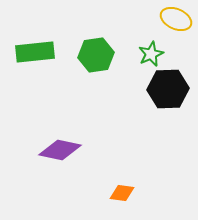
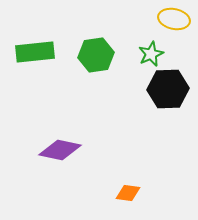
yellow ellipse: moved 2 px left; rotated 12 degrees counterclockwise
orange diamond: moved 6 px right
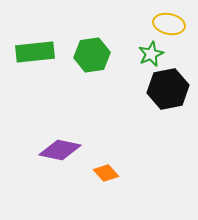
yellow ellipse: moved 5 px left, 5 px down
green hexagon: moved 4 px left
black hexagon: rotated 9 degrees counterclockwise
orange diamond: moved 22 px left, 20 px up; rotated 40 degrees clockwise
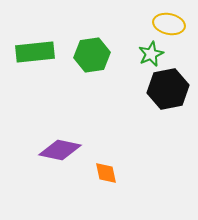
orange diamond: rotated 30 degrees clockwise
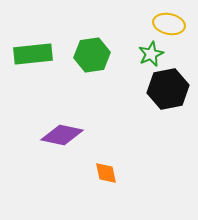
green rectangle: moved 2 px left, 2 px down
purple diamond: moved 2 px right, 15 px up
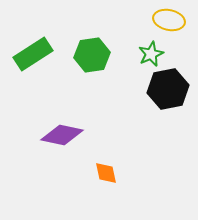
yellow ellipse: moved 4 px up
green rectangle: rotated 27 degrees counterclockwise
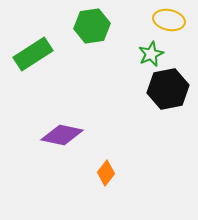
green hexagon: moved 29 px up
orange diamond: rotated 50 degrees clockwise
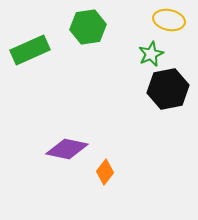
green hexagon: moved 4 px left, 1 px down
green rectangle: moved 3 px left, 4 px up; rotated 9 degrees clockwise
purple diamond: moved 5 px right, 14 px down
orange diamond: moved 1 px left, 1 px up
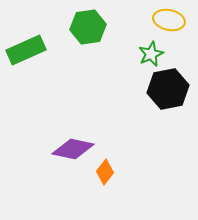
green rectangle: moved 4 px left
purple diamond: moved 6 px right
